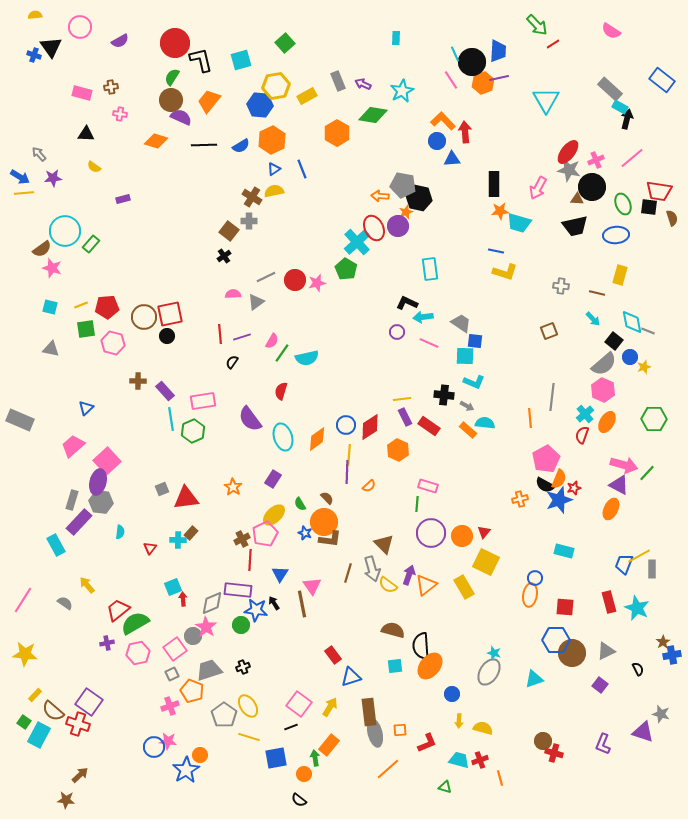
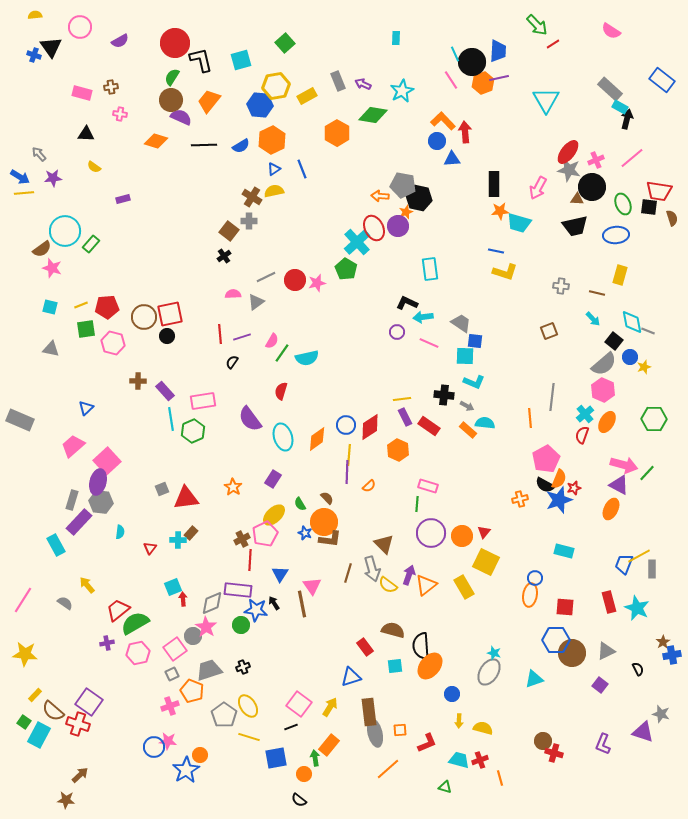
red rectangle at (333, 655): moved 32 px right, 8 px up
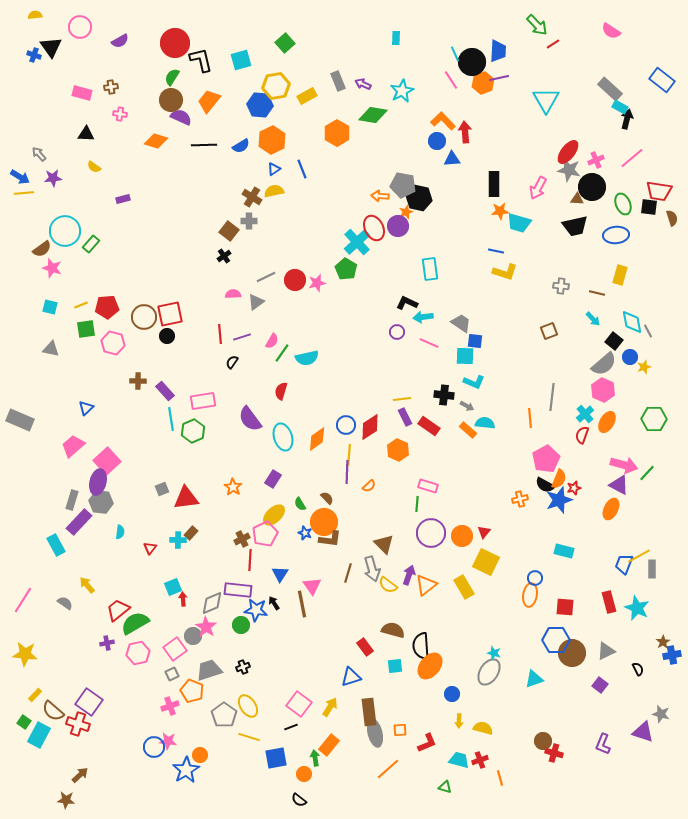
gray line at (648, 331): rotated 40 degrees clockwise
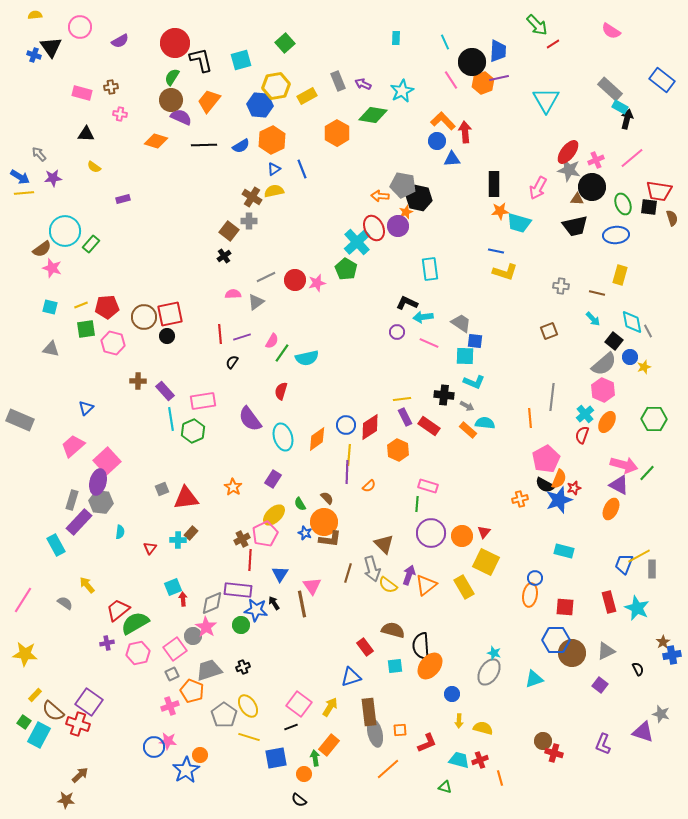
cyan line at (455, 54): moved 10 px left, 12 px up
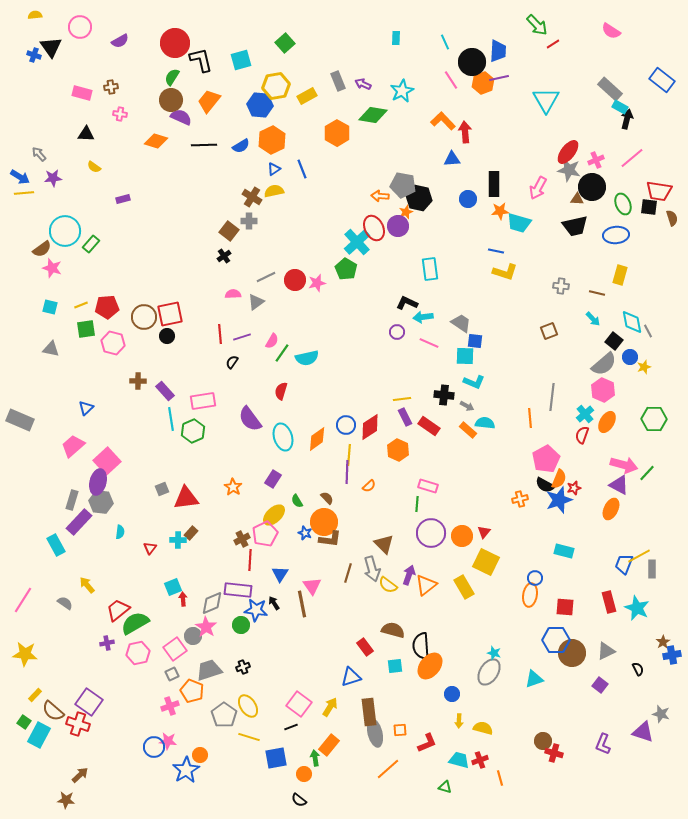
blue circle at (437, 141): moved 31 px right, 58 px down
green semicircle at (300, 504): moved 3 px left, 3 px up
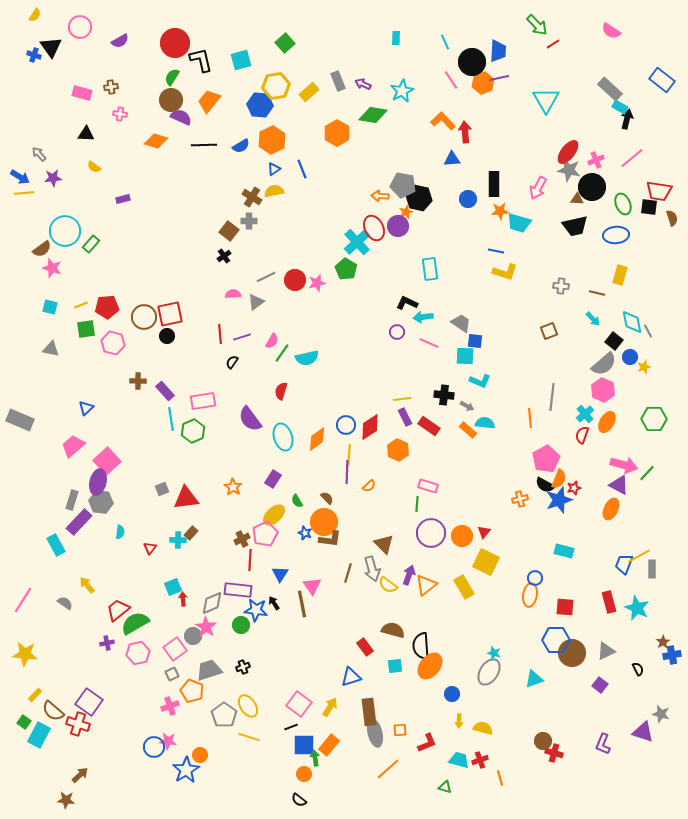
yellow semicircle at (35, 15): rotated 128 degrees clockwise
yellow rectangle at (307, 96): moved 2 px right, 4 px up; rotated 12 degrees counterclockwise
cyan L-shape at (474, 382): moved 6 px right, 1 px up
blue square at (276, 758): moved 28 px right, 13 px up; rotated 10 degrees clockwise
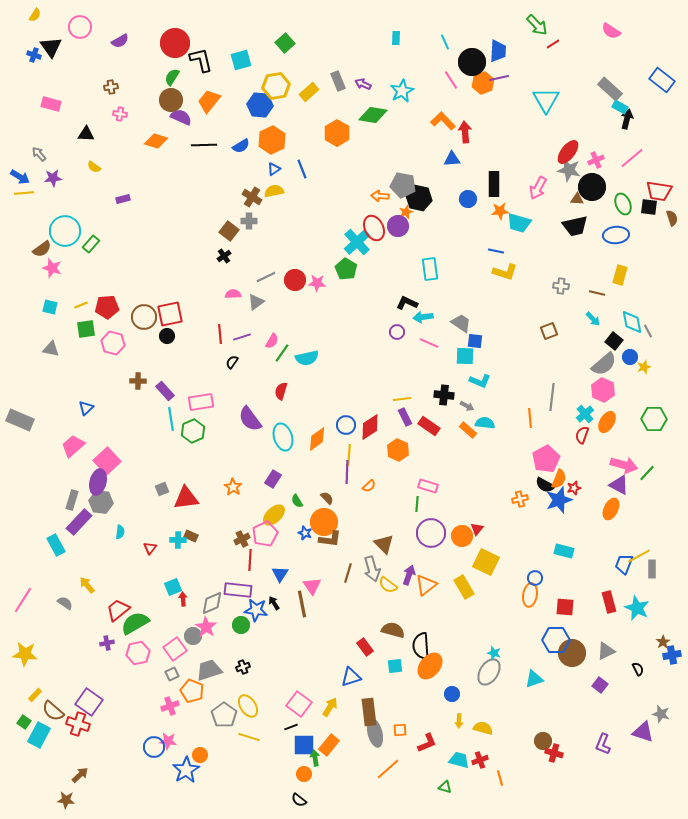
pink rectangle at (82, 93): moved 31 px left, 11 px down
pink star at (317, 283): rotated 18 degrees clockwise
pink rectangle at (203, 401): moved 2 px left, 1 px down
red triangle at (484, 532): moved 7 px left, 3 px up
brown rectangle at (191, 533): moved 3 px down; rotated 72 degrees clockwise
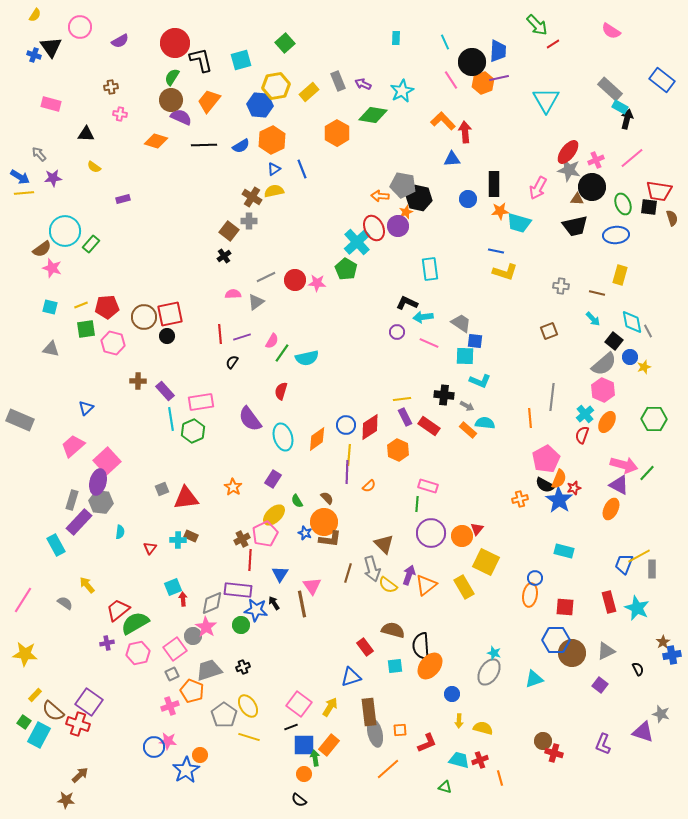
blue star at (559, 500): rotated 20 degrees counterclockwise
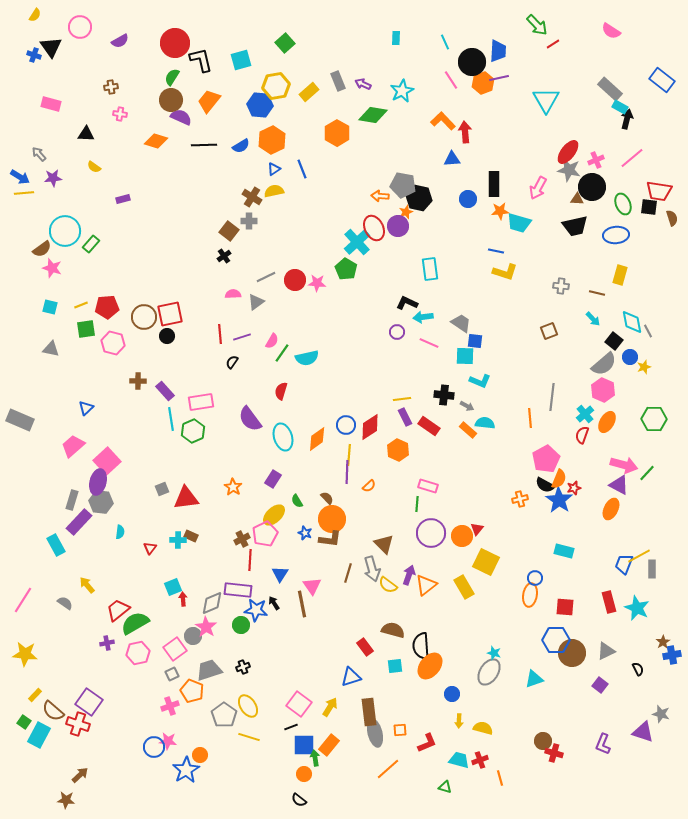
orange circle at (324, 522): moved 8 px right, 3 px up
